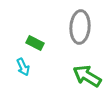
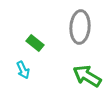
green rectangle: rotated 12 degrees clockwise
cyan arrow: moved 3 px down
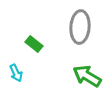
green rectangle: moved 1 px left, 1 px down
cyan arrow: moved 7 px left, 3 px down
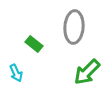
gray ellipse: moved 6 px left
green arrow: moved 4 px up; rotated 76 degrees counterclockwise
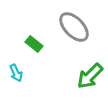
gray ellipse: rotated 48 degrees counterclockwise
green arrow: moved 3 px right, 4 px down
